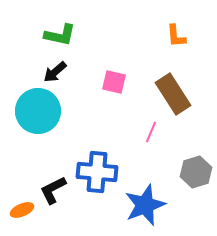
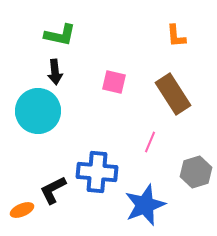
black arrow: rotated 55 degrees counterclockwise
pink line: moved 1 px left, 10 px down
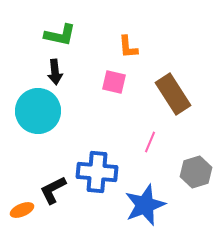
orange L-shape: moved 48 px left, 11 px down
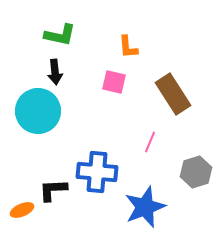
black L-shape: rotated 24 degrees clockwise
blue star: moved 2 px down
